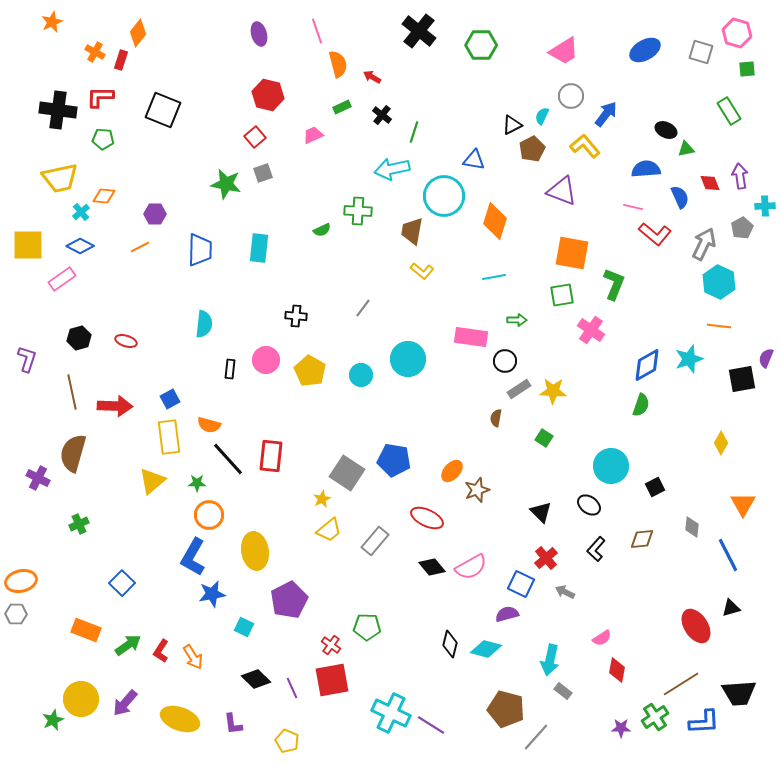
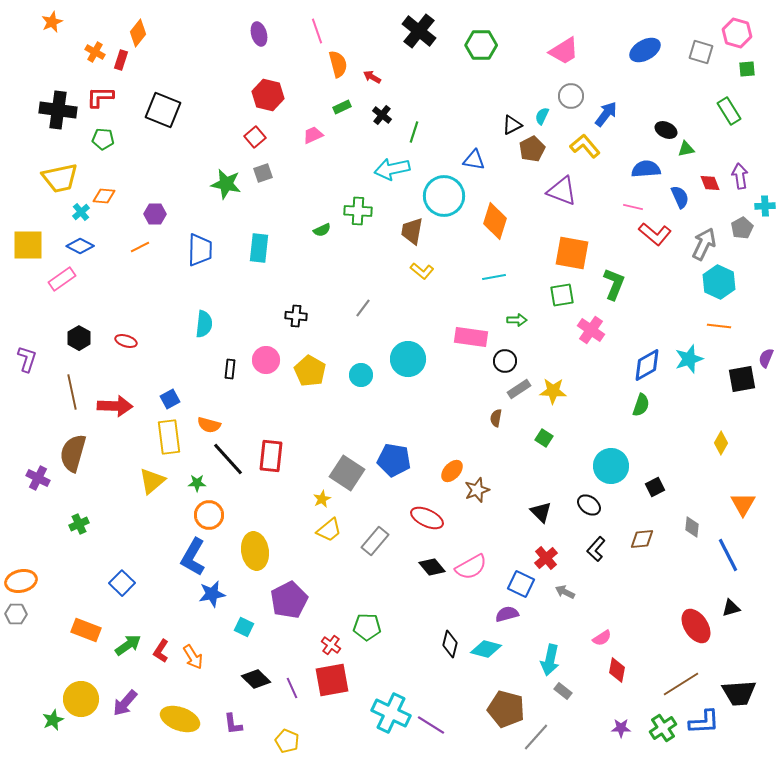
black hexagon at (79, 338): rotated 15 degrees counterclockwise
green cross at (655, 717): moved 8 px right, 11 px down
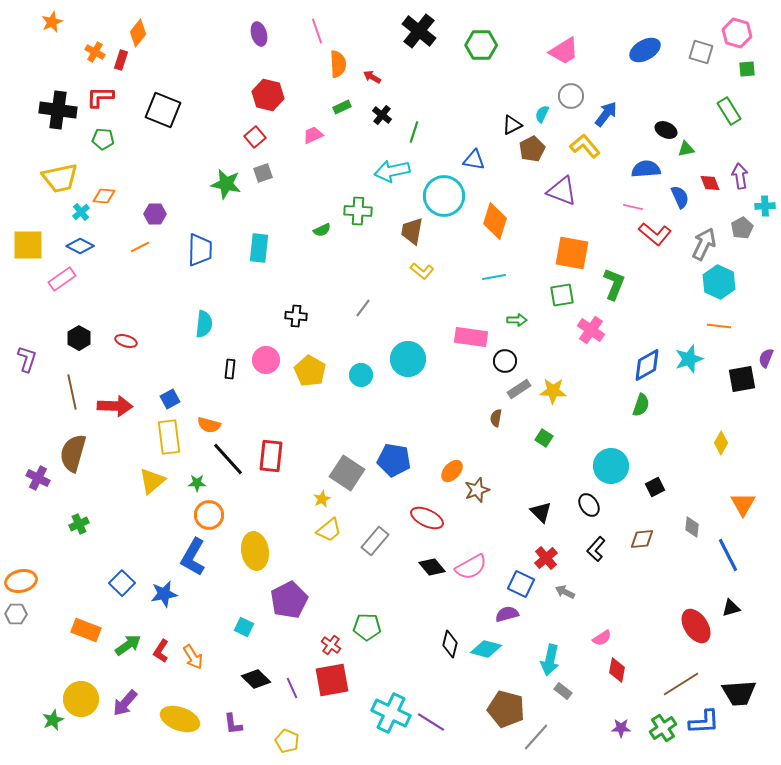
orange semicircle at (338, 64): rotated 12 degrees clockwise
cyan semicircle at (542, 116): moved 2 px up
cyan arrow at (392, 169): moved 2 px down
black ellipse at (589, 505): rotated 20 degrees clockwise
blue star at (212, 594): moved 48 px left
purple line at (431, 725): moved 3 px up
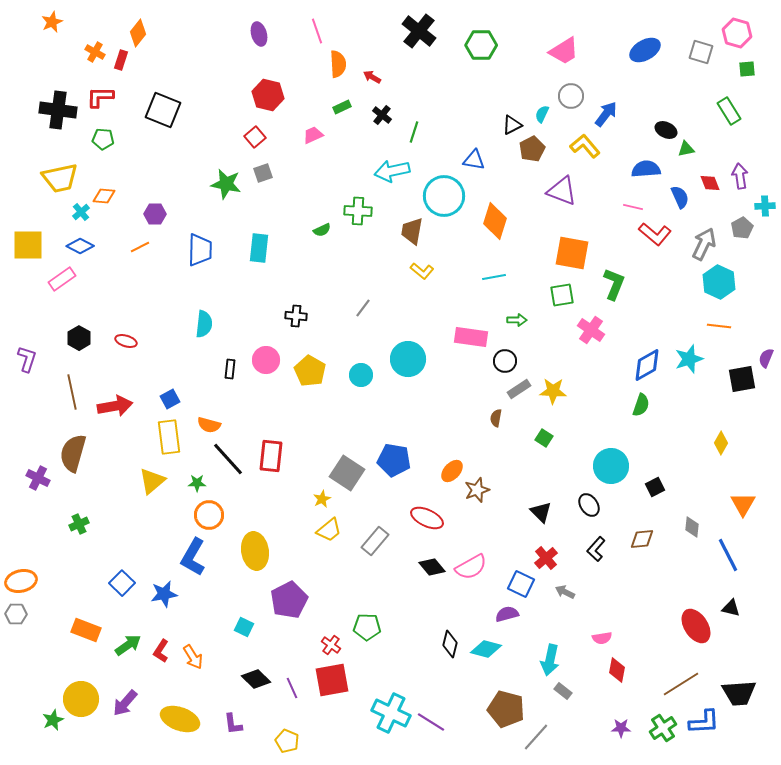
red arrow at (115, 406): rotated 12 degrees counterclockwise
black triangle at (731, 608): rotated 30 degrees clockwise
pink semicircle at (602, 638): rotated 24 degrees clockwise
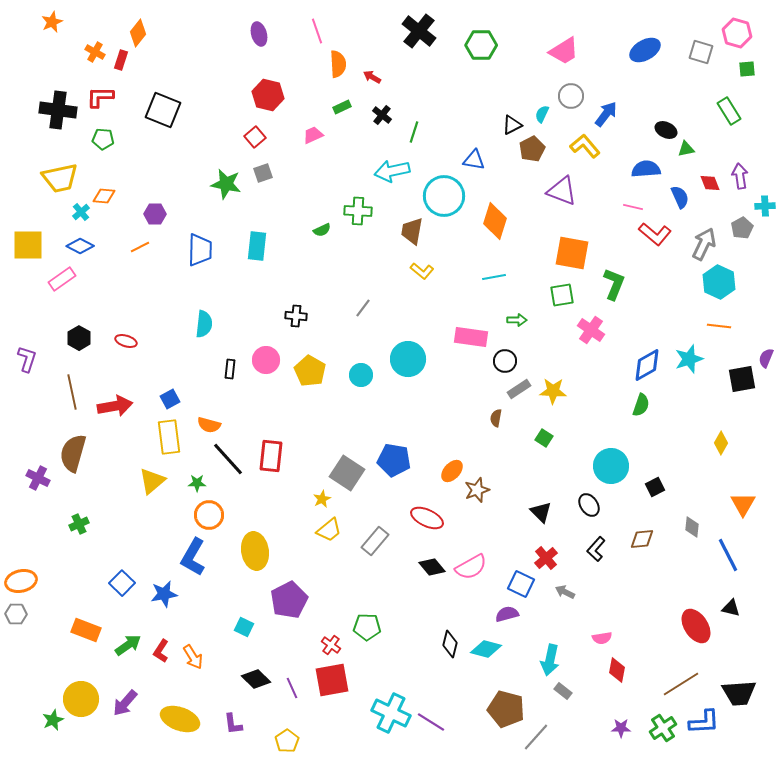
cyan rectangle at (259, 248): moved 2 px left, 2 px up
yellow pentagon at (287, 741): rotated 15 degrees clockwise
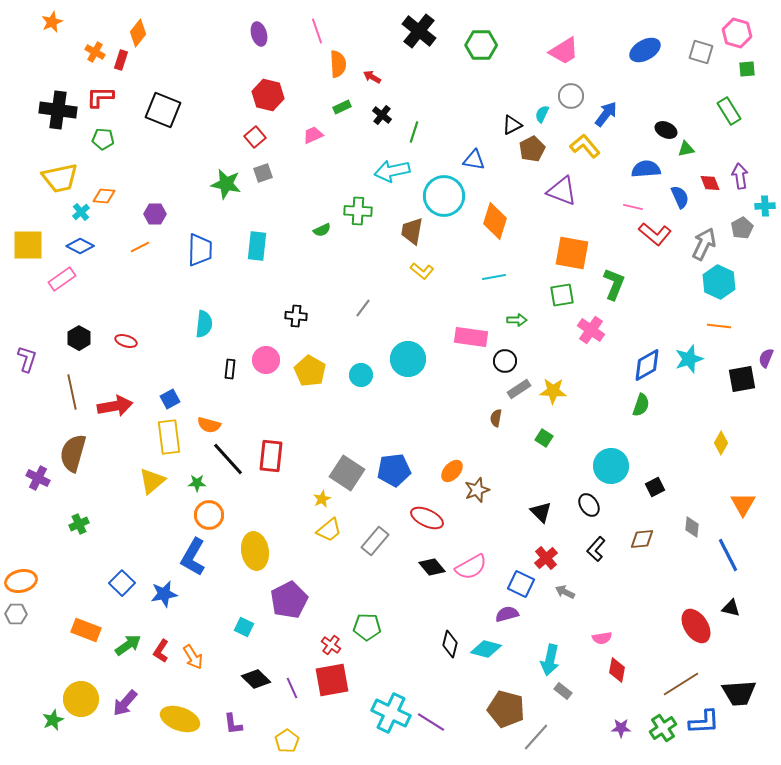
blue pentagon at (394, 460): moved 10 px down; rotated 16 degrees counterclockwise
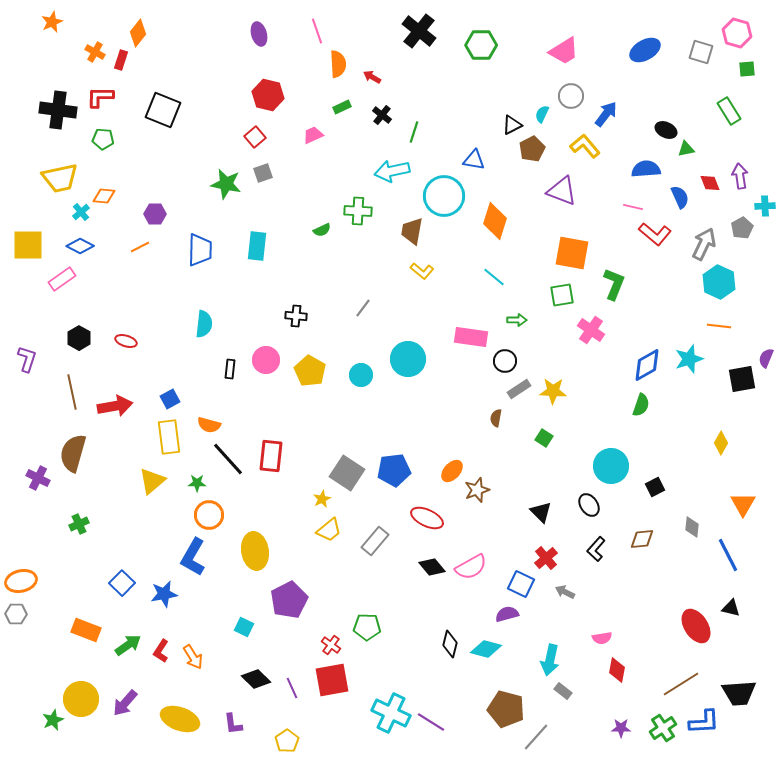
cyan line at (494, 277): rotated 50 degrees clockwise
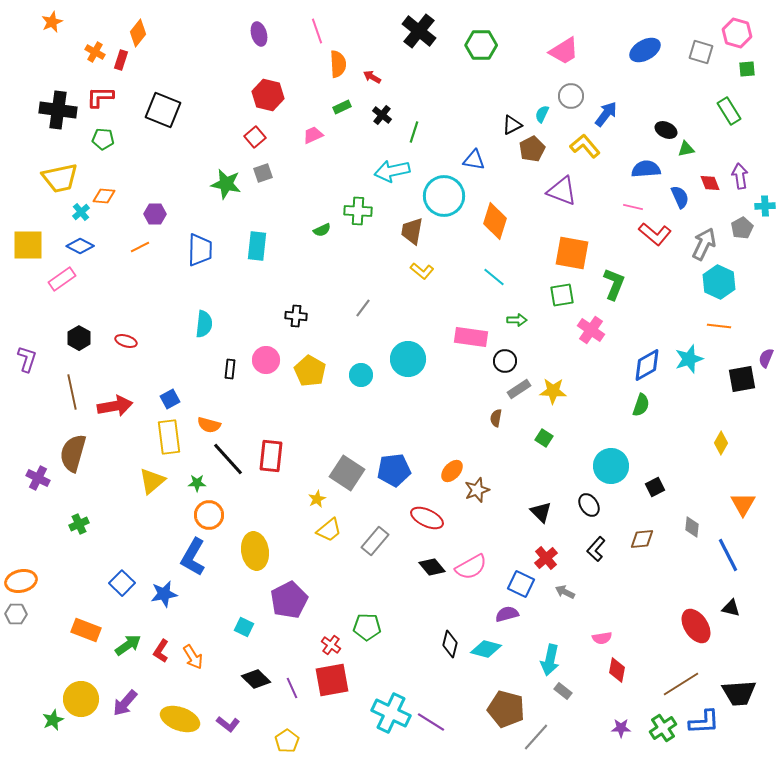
yellow star at (322, 499): moved 5 px left
purple L-shape at (233, 724): moved 5 px left; rotated 45 degrees counterclockwise
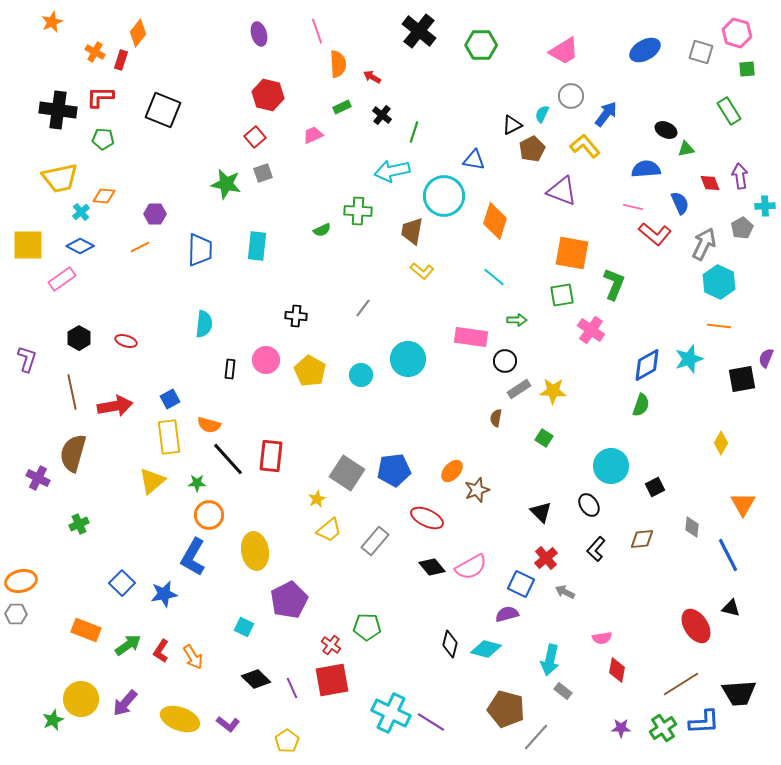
blue semicircle at (680, 197): moved 6 px down
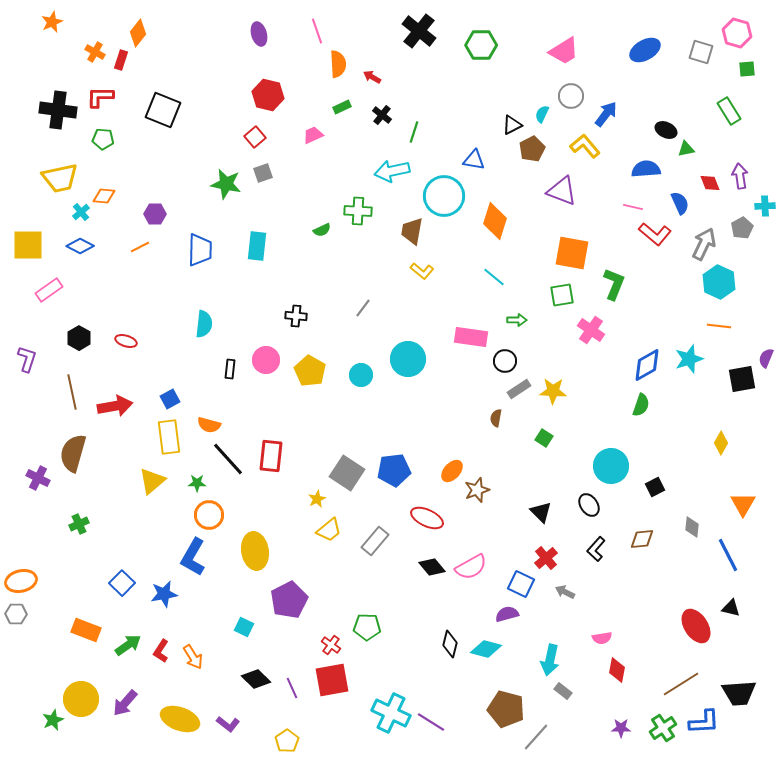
pink rectangle at (62, 279): moved 13 px left, 11 px down
